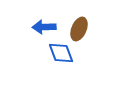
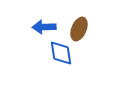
blue diamond: rotated 12 degrees clockwise
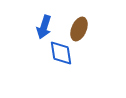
blue arrow: rotated 70 degrees counterclockwise
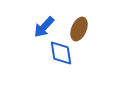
blue arrow: rotated 25 degrees clockwise
